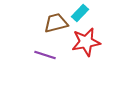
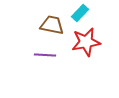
brown trapezoid: moved 4 px left, 2 px down; rotated 25 degrees clockwise
purple line: rotated 15 degrees counterclockwise
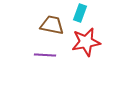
cyan rectangle: rotated 24 degrees counterclockwise
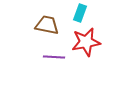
brown trapezoid: moved 5 px left
purple line: moved 9 px right, 2 px down
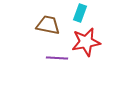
brown trapezoid: moved 1 px right
purple line: moved 3 px right, 1 px down
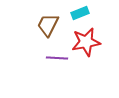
cyan rectangle: rotated 48 degrees clockwise
brown trapezoid: rotated 75 degrees counterclockwise
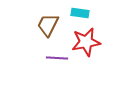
cyan rectangle: rotated 30 degrees clockwise
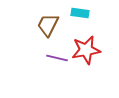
red star: moved 8 px down
purple line: rotated 10 degrees clockwise
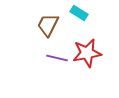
cyan rectangle: moved 1 px left; rotated 24 degrees clockwise
red star: moved 1 px right, 3 px down
